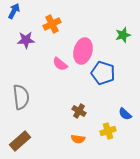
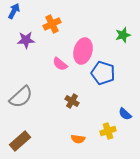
gray semicircle: rotated 55 degrees clockwise
brown cross: moved 7 px left, 10 px up
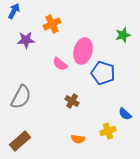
gray semicircle: rotated 20 degrees counterclockwise
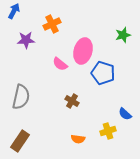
gray semicircle: rotated 15 degrees counterclockwise
brown rectangle: rotated 15 degrees counterclockwise
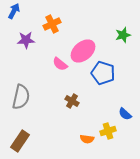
pink ellipse: rotated 35 degrees clockwise
orange semicircle: moved 9 px right
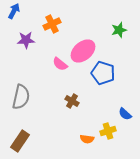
green star: moved 4 px left, 5 px up
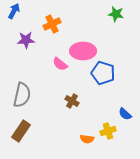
green star: moved 3 px left, 16 px up; rotated 28 degrees clockwise
pink ellipse: rotated 40 degrees clockwise
gray semicircle: moved 1 px right, 2 px up
brown rectangle: moved 1 px right, 10 px up
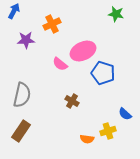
pink ellipse: rotated 25 degrees counterclockwise
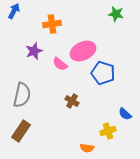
orange cross: rotated 18 degrees clockwise
purple star: moved 8 px right, 11 px down; rotated 18 degrees counterclockwise
orange semicircle: moved 9 px down
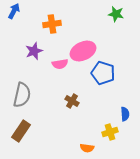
pink semicircle: rotated 49 degrees counterclockwise
blue semicircle: rotated 136 degrees counterclockwise
yellow cross: moved 2 px right, 1 px down
